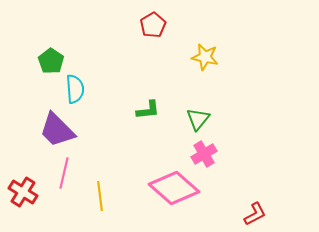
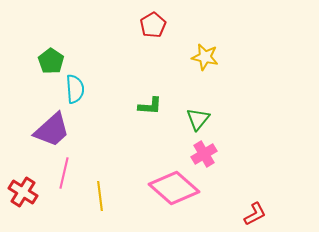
green L-shape: moved 2 px right, 4 px up; rotated 10 degrees clockwise
purple trapezoid: moved 5 px left; rotated 87 degrees counterclockwise
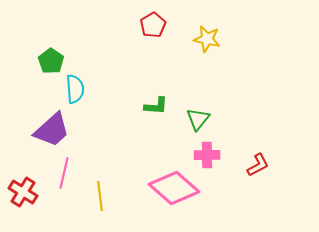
yellow star: moved 2 px right, 18 px up
green L-shape: moved 6 px right
pink cross: moved 3 px right, 1 px down; rotated 30 degrees clockwise
red L-shape: moved 3 px right, 49 px up
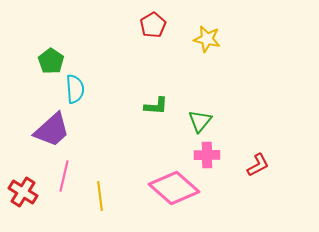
green triangle: moved 2 px right, 2 px down
pink line: moved 3 px down
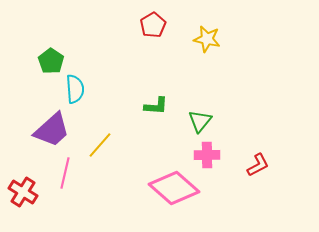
pink line: moved 1 px right, 3 px up
yellow line: moved 51 px up; rotated 48 degrees clockwise
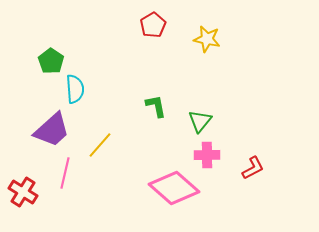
green L-shape: rotated 105 degrees counterclockwise
red L-shape: moved 5 px left, 3 px down
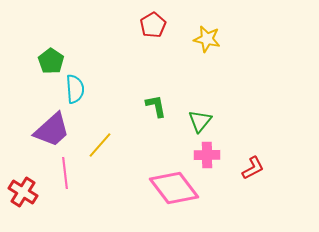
pink line: rotated 20 degrees counterclockwise
pink diamond: rotated 12 degrees clockwise
